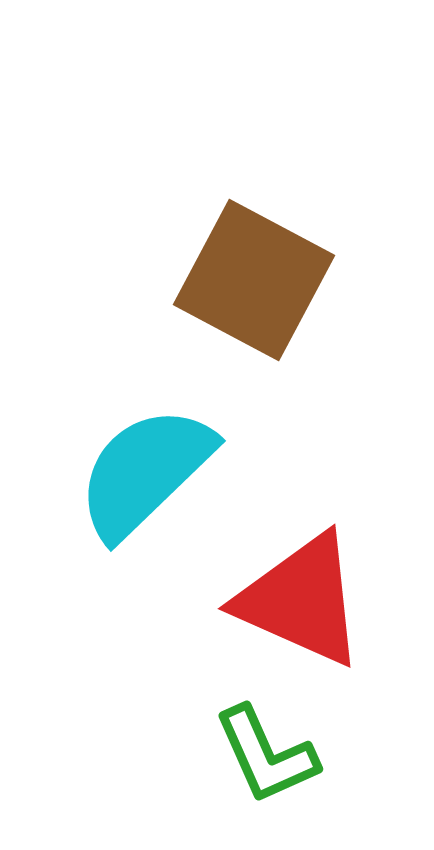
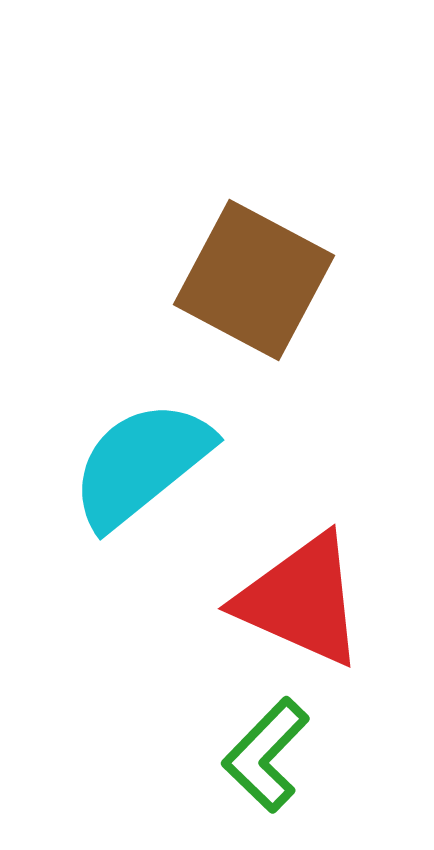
cyan semicircle: moved 4 px left, 8 px up; rotated 5 degrees clockwise
green L-shape: rotated 68 degrees clockwise
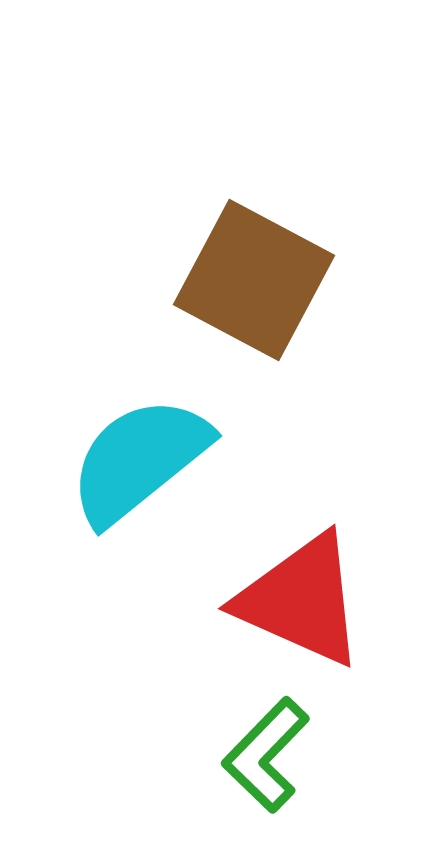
cyan semicircle: moved 2 px left, 4 px up
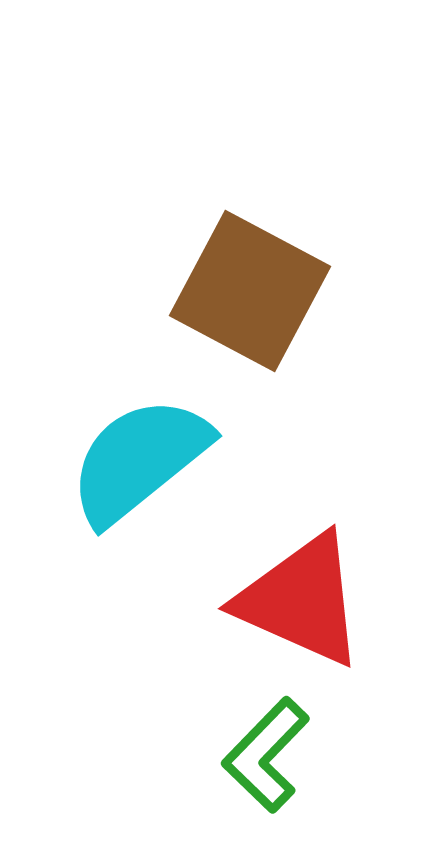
brown square: moved 4 px left, 11 px down
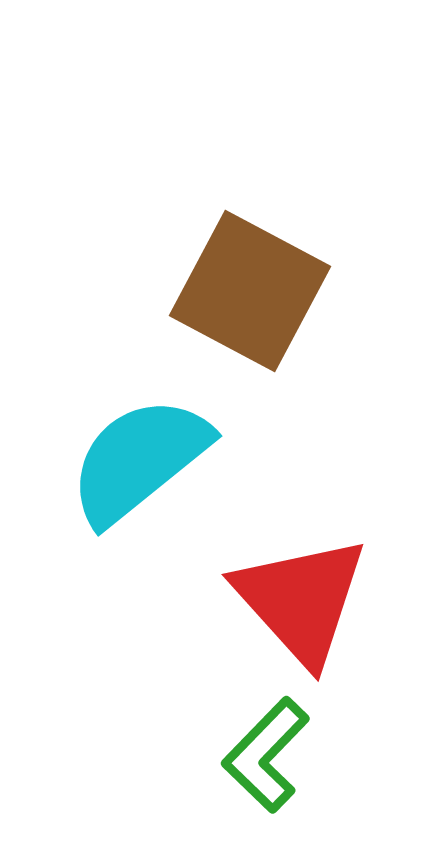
red triangle: rotated 24 degrees clockwise
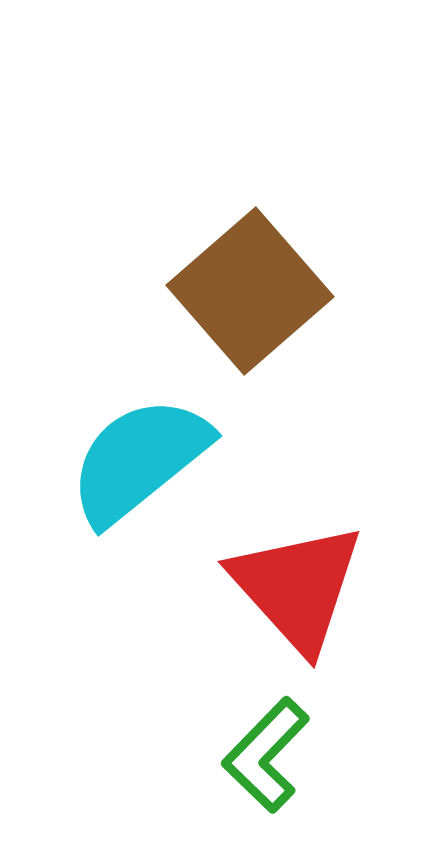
brown square: rotated 21 degrees clockwise
red triangle: moved 4 px left, 13 px up
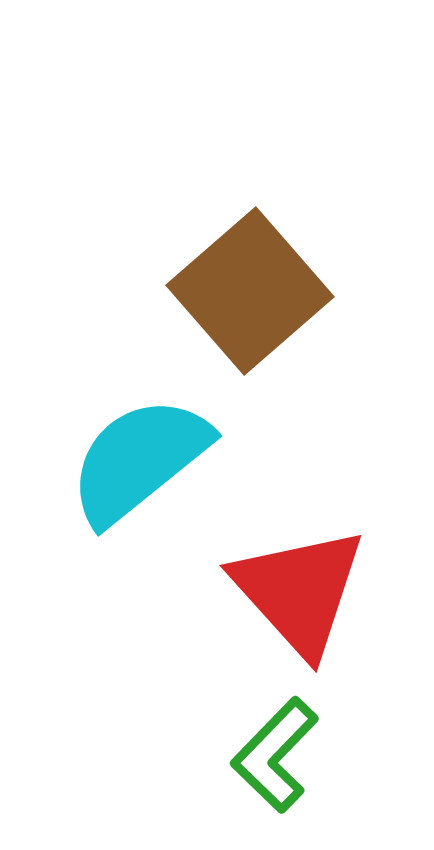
red triangle: moved 2 px right, 4 px down
green L-shape: moved 9 px right
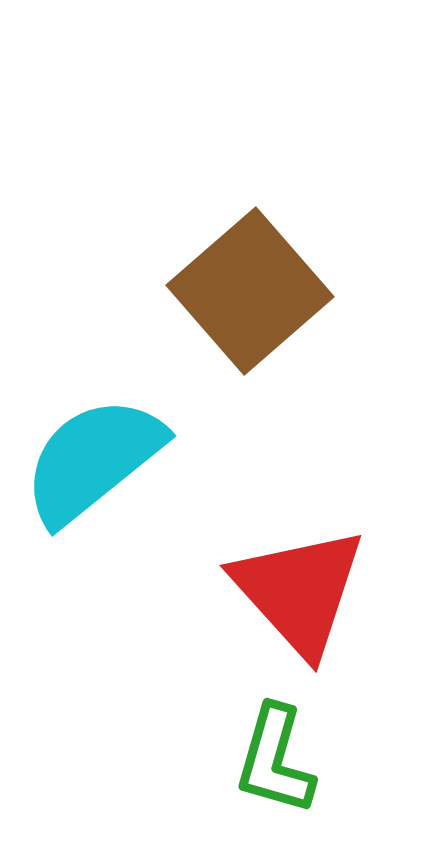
cyan semicircle: moved 46 px left
green L-shape: moved 5 px down; rotated 28 degrees counterclockwise
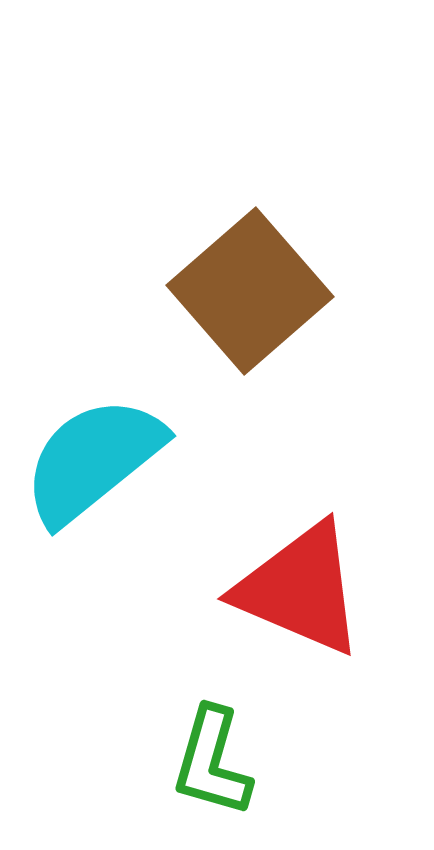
red triangle: moved 1 px right, 2 px up; rotated 25 degrees counterclockwise
green L-shape: moved 63 px left, 2 px down
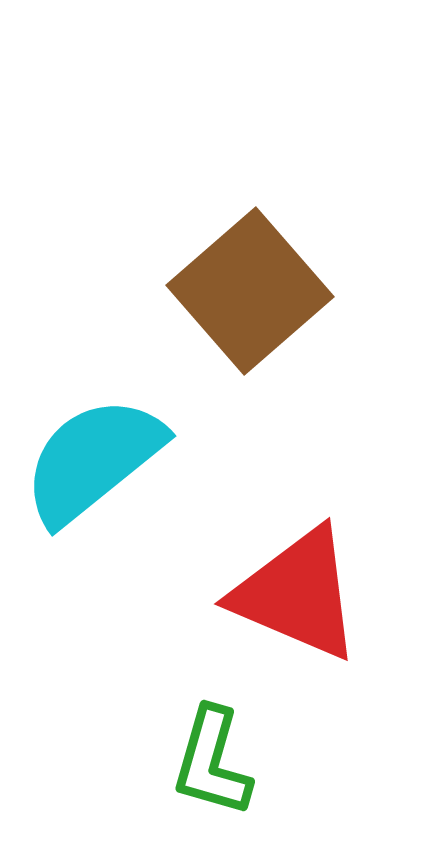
red triangle: moved 3 px left, 5 px down
